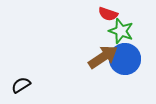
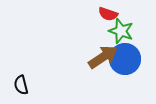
black semicircle: rotated 72 degrees counterclockwise
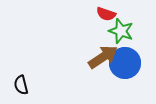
red semicircle: moved 2 px left
blue circle: moved 4 px down
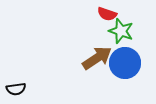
red semicircle: moved 1 px right
brown arrow: moved 6 px left, 1 px down
black semicircle: moved 5 px left, 4 px down; rotated 84 degrees counterclockwise
